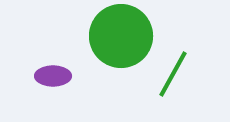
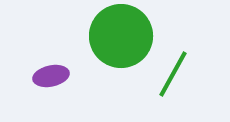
purple ellipse: moved 2 px left; rotated 12 degrees counterclockwise
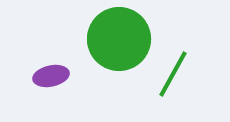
green circle: moved 2 px left, 3 px down
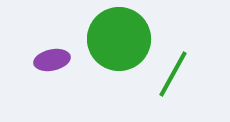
purple ellipse: moved 1 px right, 16 px up
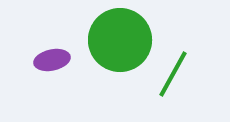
green circle: moved 1 px right, 1 px down
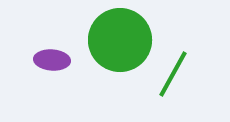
purple ellipse: rotated 16 degrees clockwise
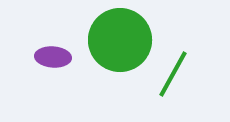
purple ellipse: moved 1 px right, 3 px up
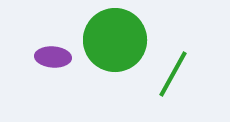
green circle: moved 5 px left
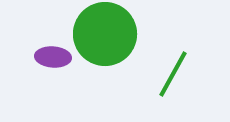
green circle: moved 10 px left, 6 px up
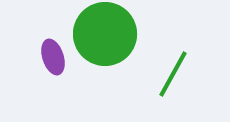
purple ellipse: rotated 68 degrees clockwise
